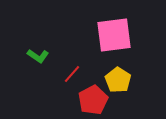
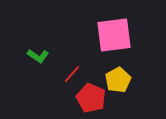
yellow pentagon: rotated 10 degrees clockwise
red pentagon: moved 2 px left, 2 px up; rotated 20 degrees counterclockwise
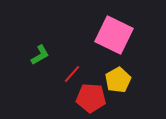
pink square: rotated 33 degrees clockwise
green L-shape: moved 2 px right, 1 px up; rotated 65 degrees counterclockwise
red pentagon: rotated 20 degrees counterclockwise
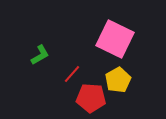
pink square: moved 1 px right, 4 px down
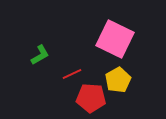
red line: rotated 24 degrees clockwise
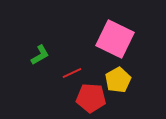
red line: moved 1 px up
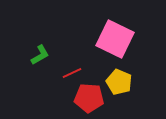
yellow pentagon: moved 1 px right, 2 px down; rotated 20 degrees counterclockwise
red pentagon: moved 2 px left
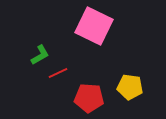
pink square: moved 21 px left, 13 px up
red line: moved 14 px left
yellow pentagon: moved 11 px right, 5 px down; rotated 15 degrees counterclockwise
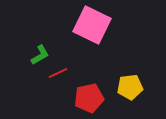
pink square: moved 2 px left, 1 px up
yellow pentagon: rotated 15 degrees counterclockwise
red pentagon: rotated 16 degrees counterclockwise
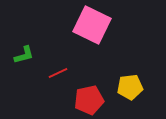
green L-shape: moved 16 px left; rotated 15 degrees clockwise
red pentagon: moved 2 px down
